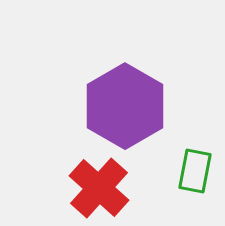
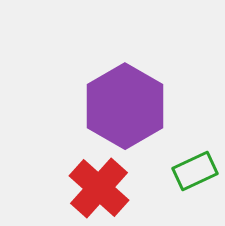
green rectangle: rotated 54 degrees clockwise
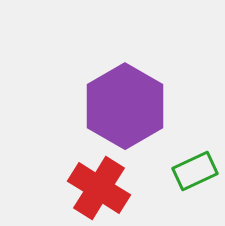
red cross: rotated 10 degrees counterclockwise
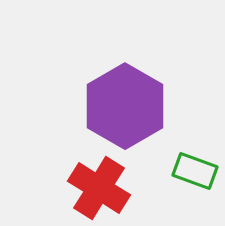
green rectangle: rotated 45 degrees clockwise
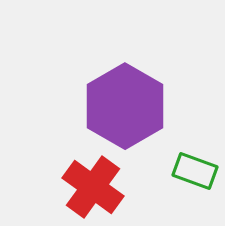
red cross: moved 6 px left, 1 px up; rotated 4 degrees clockwise
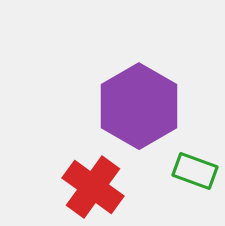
purple hexagon: moved 14 px right
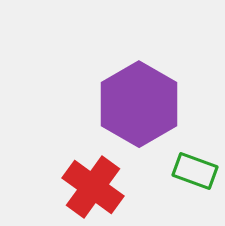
purple hexagon: moved 2 px up
